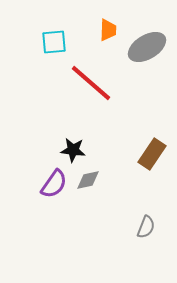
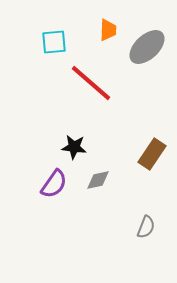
gray ellipse: rotated 12 degrees counterclockwise
black star: moved 1 px right, 3 px up
gray diamond: moved 10 px right
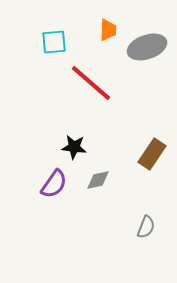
gray ellipse: rotated 24 degrees clockwise
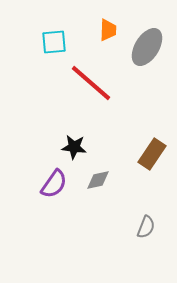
gray ellipse: rotated 39 degrees counterclockwise
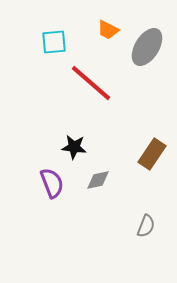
orange trapezoid: rotated 115 degrees clockwise
purple semicircle: moved 2 px left, 1 px up; rotated 56 degrees counterclockwise
gray semicircle: moved 1 px up
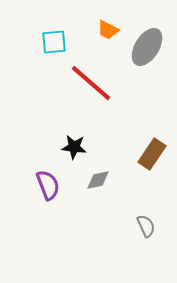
purple semicircle: moved 4 px left, 2 px down
gray semicircle: rotated 45 degrees counterclockwise
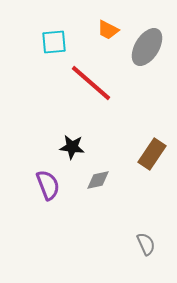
black star: moved 2 px left
gray semicircle: moved 18 px down
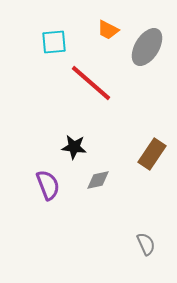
black star: moved 2 px right
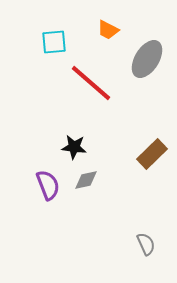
gray ellipse: moved 12 px down
brown rectangle: rotated 12 degrees clockwise
gray diamond: moved 12 px left
